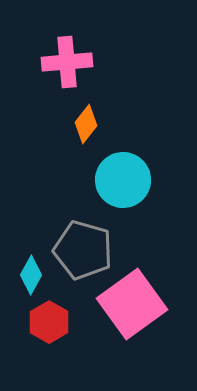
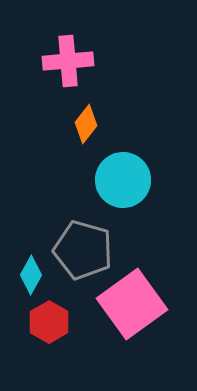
pink cross: moved 1 px right, 1 px up
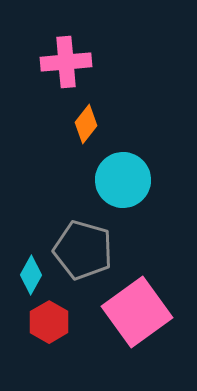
pink cross: moved 2 px left, 1 px down
pink square: moved 5 px right, 8 px down
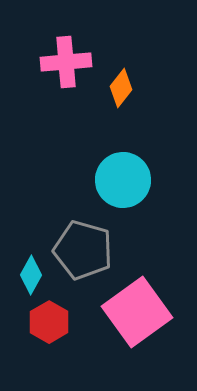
orange diamond: moved 35 px right, 36 px up
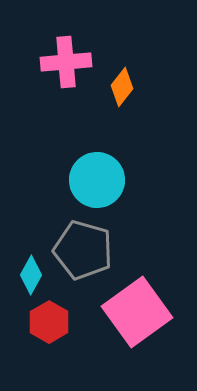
orange diamond: moved 1 px right, 1 px up
cyan circle: moved 26 px left
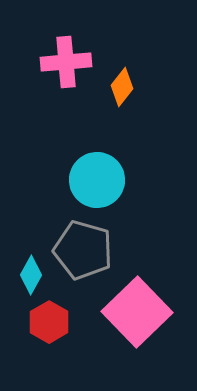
pink square: rotated 8 degrees counterclockwise
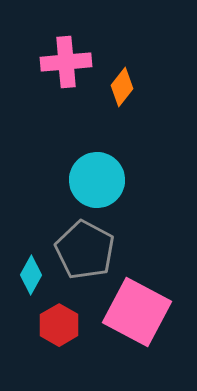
gray pentagon: moved 2 px right; rotated 12 degrees clockwise
pink square: rotated 18 degrees counterclockwise
red hexagon: moved 10 px right, 3 px down
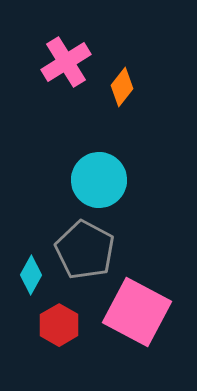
pink cross: rotated 27 degrees counterclockwise
cyan circle: moved 2 px right
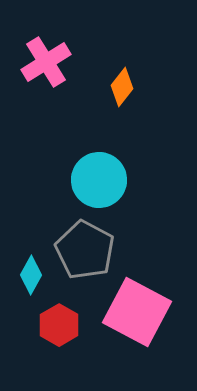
pink cross: moved 20 px left
